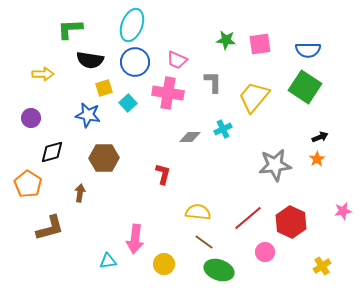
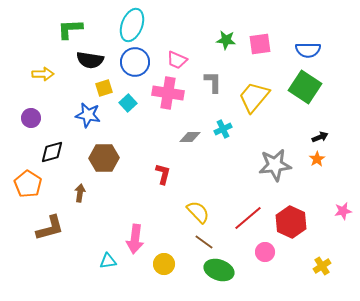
yellow semicircle: rotated 40 degrees clockwise
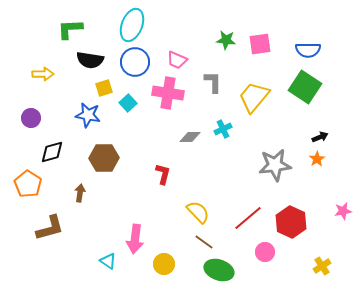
cyan triangle: rotated 42 degrees clockwise
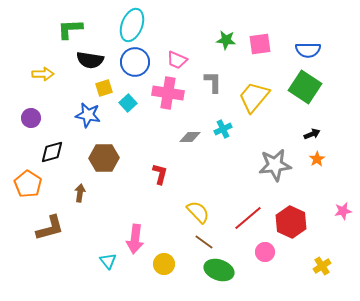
black arrow: moved 8 px left, 3 px up
red L-shape: moved 3 px left
cyan triangle: rotated 18 degrees clockwise
